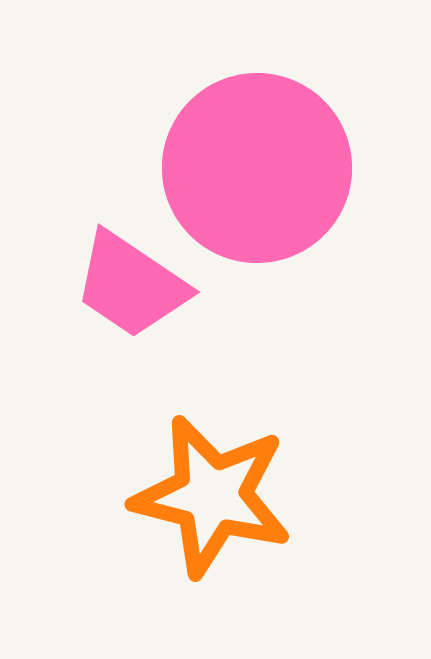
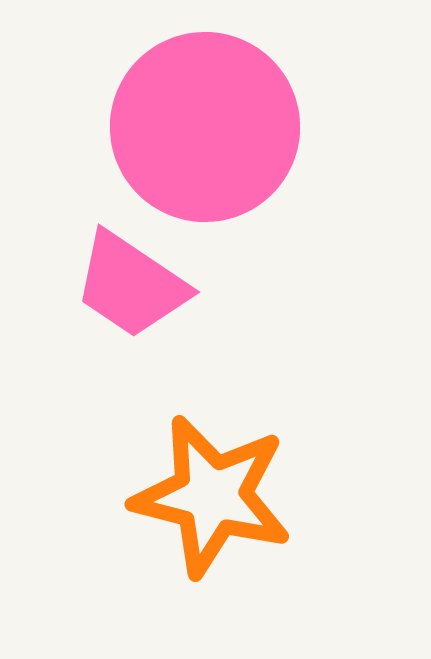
pink circle: moved 52 px left, 41 px up
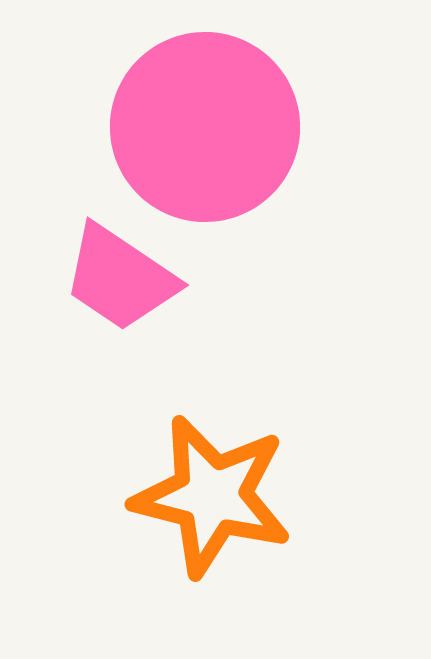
pink trapezoid: moved 11 px left, 7 px up
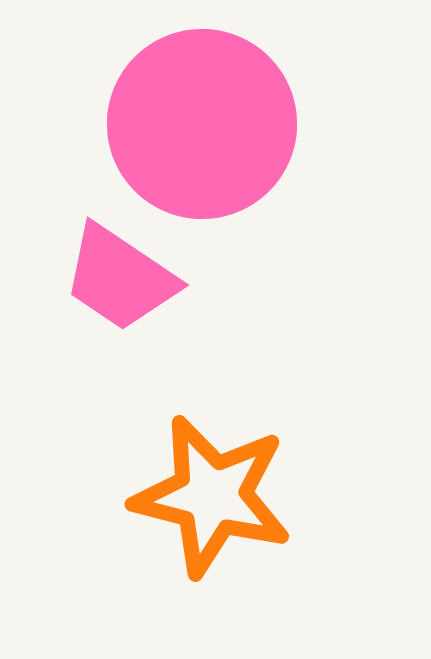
pink circle: moved 3 px left, 3 px up
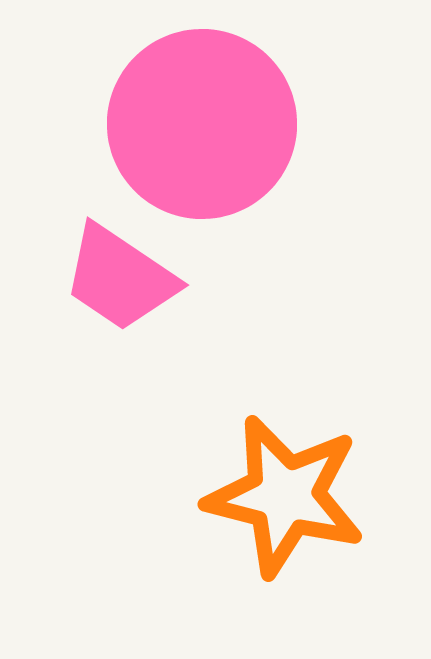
orange star: moved 73 px right
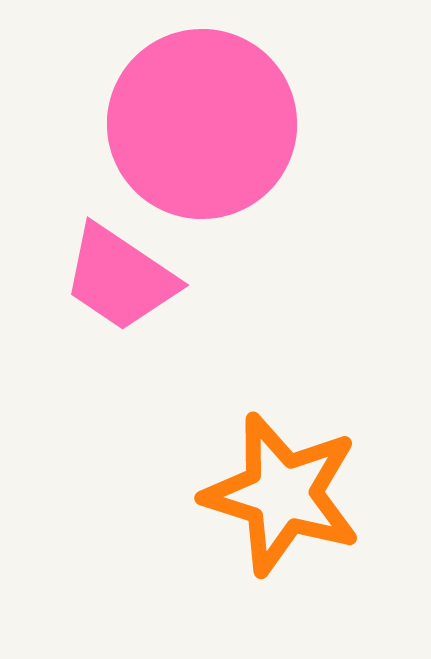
orange star: moved 3 px left, 2 px up; rotated 3 degrees clockwise
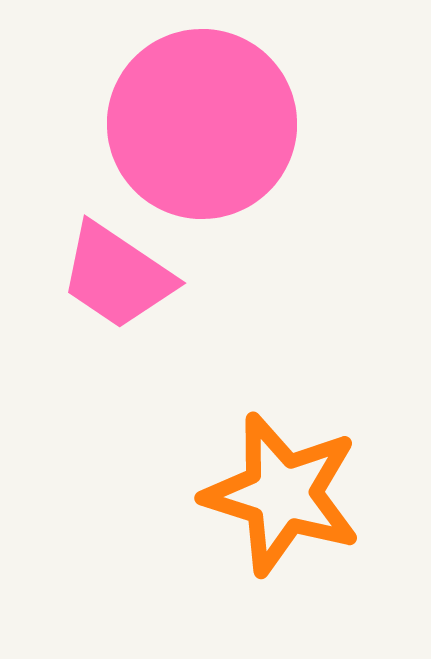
pink trapezoid: moved 3 px left, 2 px up
